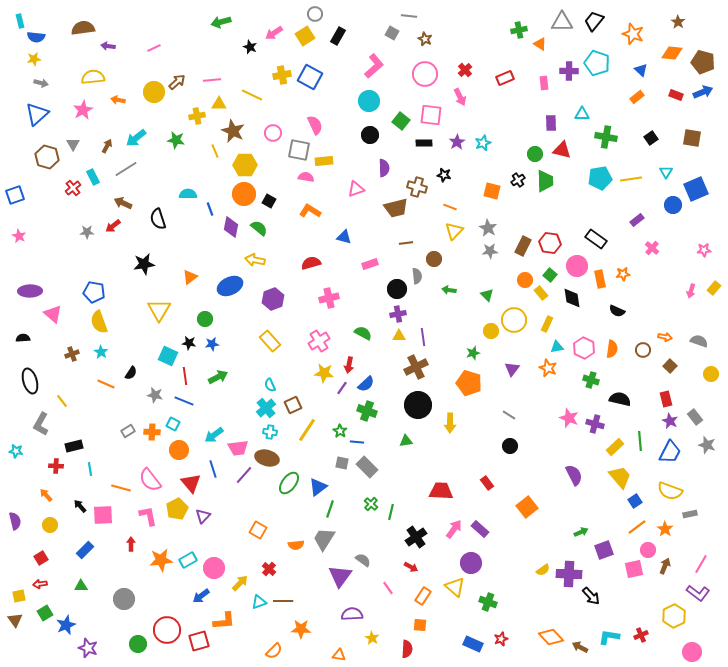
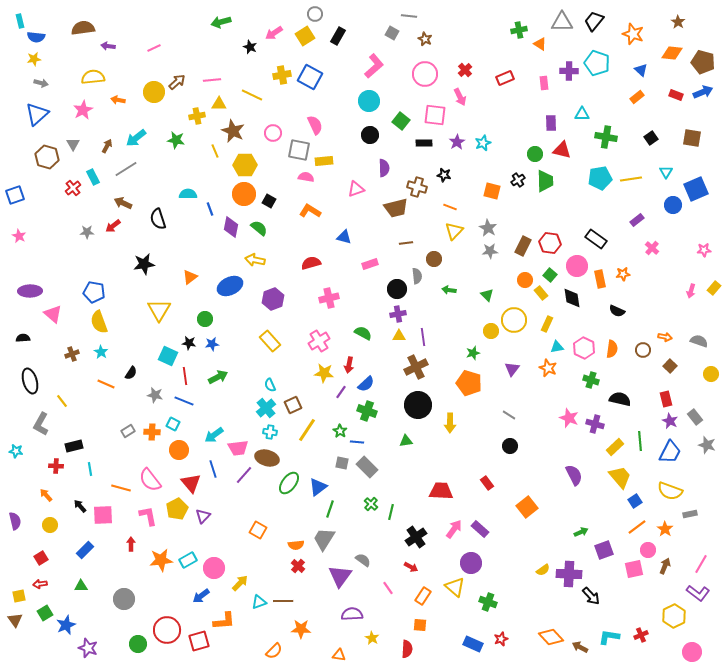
pink square at (431, 115): moved 4 px right
purple line at (342, 388): moved 1 px left, 4 px down
red cross at (269, 569): moved 29 px right, 3 px up
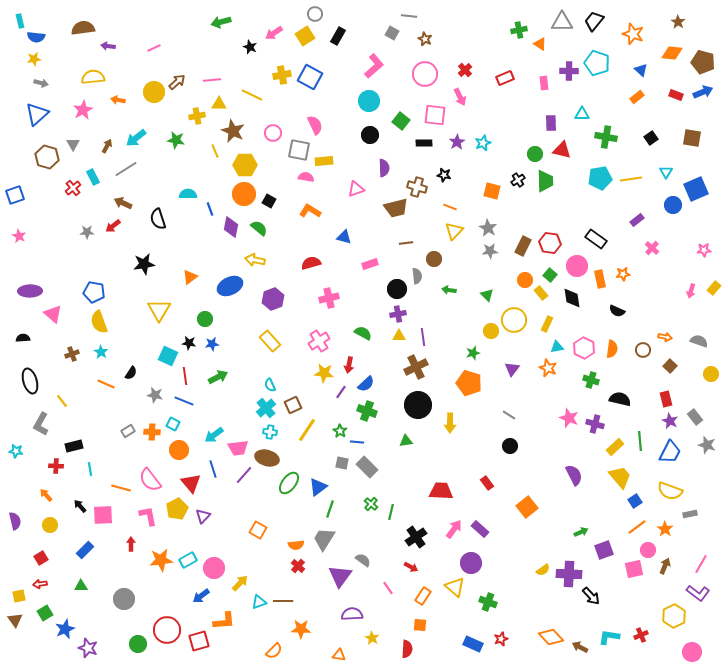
blue star at (66, 625): moved 1 px left, 4 px down
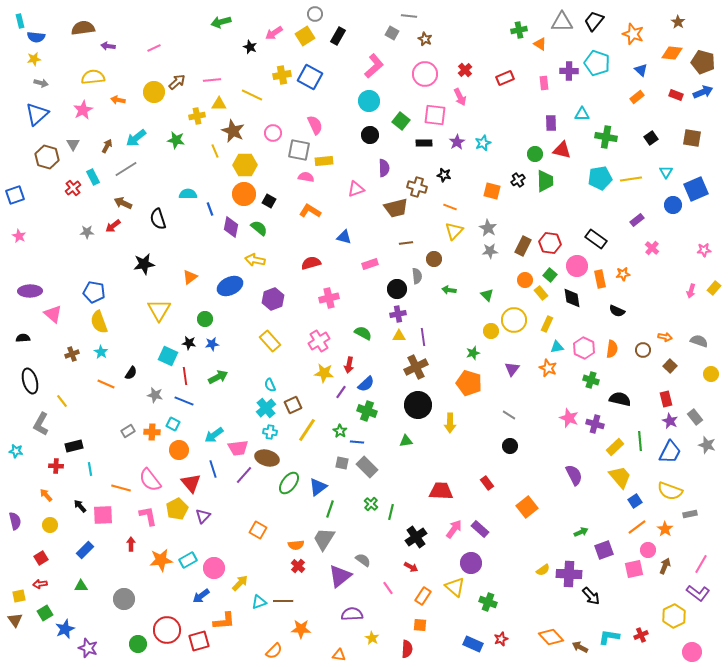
purple triangle at (340, 576): rotated 15 degrees clockwise
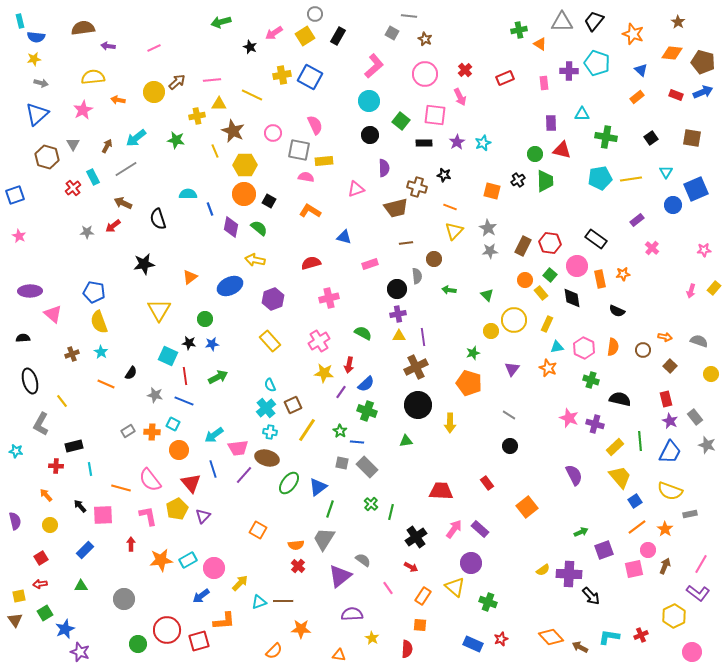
orange semicircle at (612, 349): moved 1 px right, 2 px up
purple star at (88, 648): moved 8 px left, 4 px down
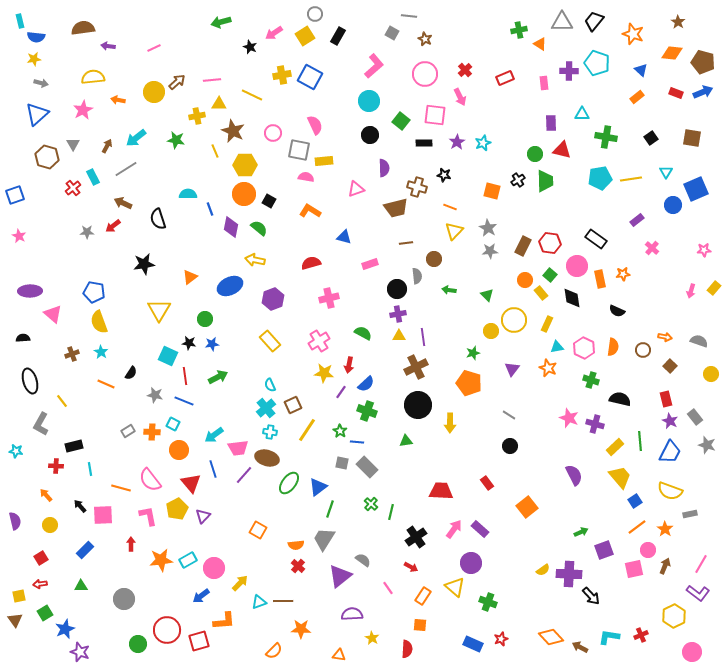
red rectangle at (676, 95): moved 2 px up
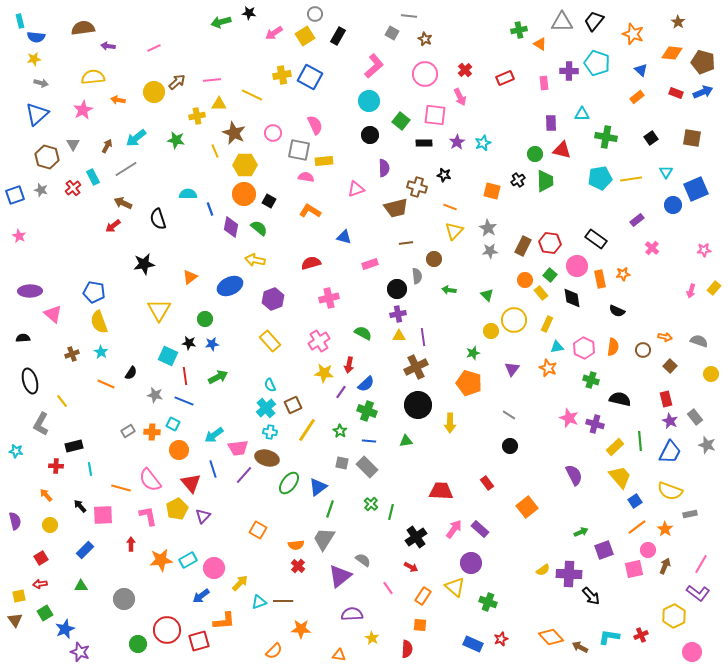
black star at (250, 47): moved 1 px left, 34 px up; rotated 16 degrees counterclockwise
brown star at (233, 131): moved 1 px right, 2 px down
gray star at (87, 232): moved 46 px left, 42 px up; rotated 16 degrees clockwise
blue line at (357, 442): moved 12 px right, 1 px up
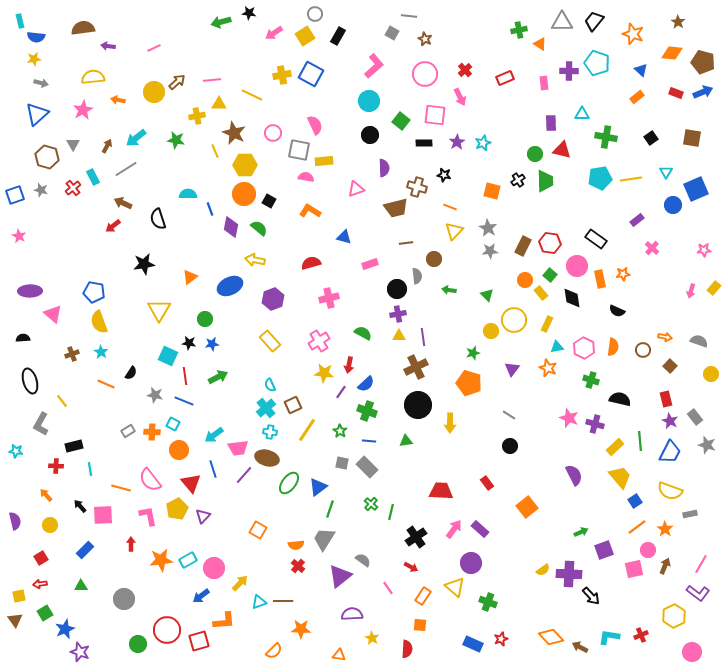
blue square at (310, 77): moved 1 px right, 3 px up
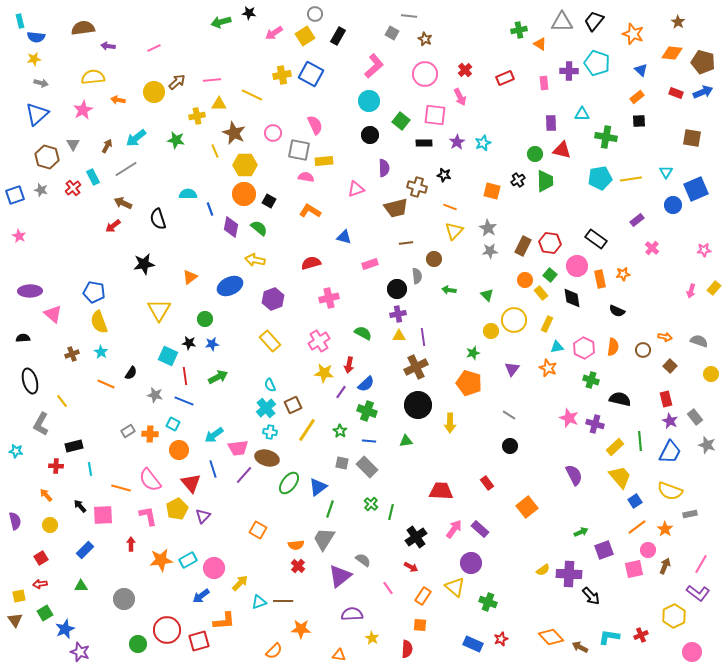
black square at (651, 138): moved 12 px left, 17 px up; rotated 32 degrees clockwise
orange cross at (152, 432): moved 2 px left, 2 px down
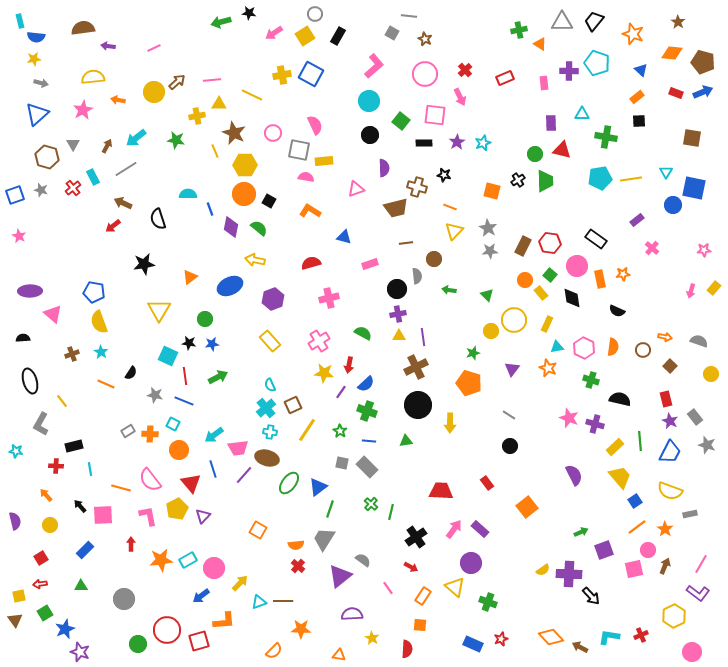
blue square at (696, 189): moved 2 px left, 1 px up; rotated 35 degrees clockwise
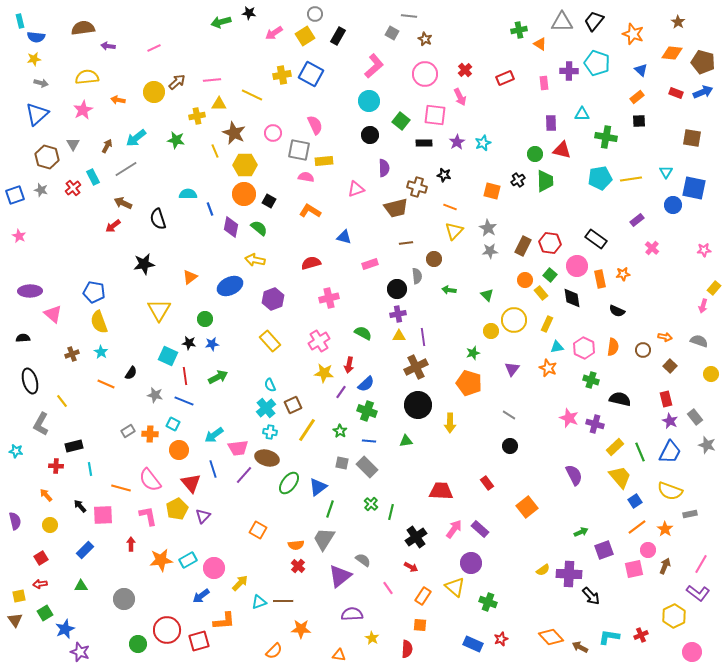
yellow semicircle at (93, 77): moved 6 px left
pink arrow at (691, 291): moved 12 px right, 15 px down
green line at (640, 441): moved 11 px down; rotated 18 degrees counterclockwise
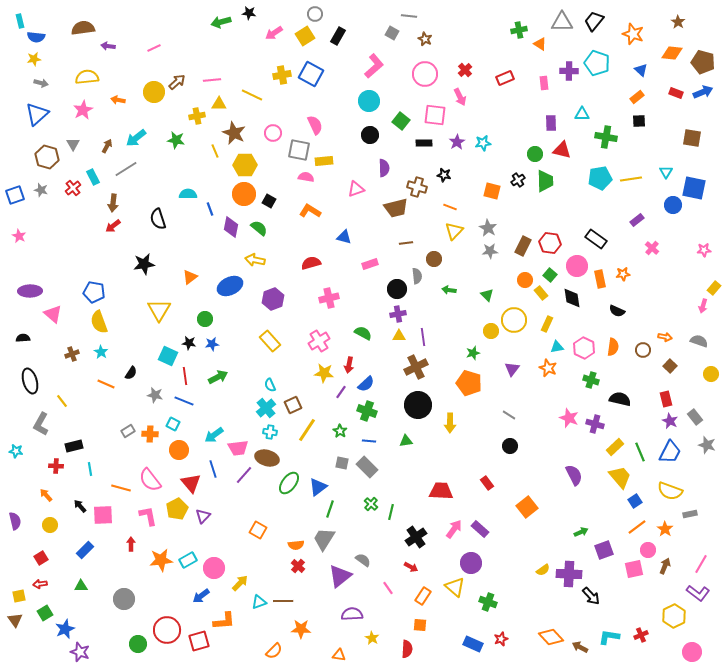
cyan star at (483, 143): rotated 14 degrees clockwise
brown arrow at (123, 203): moved 10 px left; rotated 108 degrees counterclockwise
